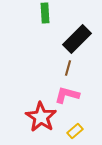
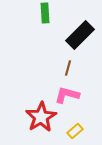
black rectangle: moved 3 px right, 4 px up
red star: rotated 8 degrees clockwise
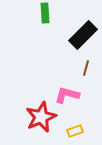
black rectangle: moved 3 px right
brown line: moved 18 px right
red star: rotated 8 degrees clockwise
yellow rectangle: rotated 21 degrees clockwise
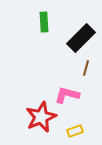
green rectangle: moved 1 px left, 9 px down
black rectangle: moved 2 px left, 3 px down
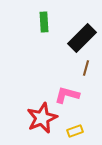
black rectangle: moved 1 px right
red star: moved 1 px right, 1 px down
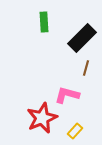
yellow rectangle: rotated 28 degrees counterclockwise
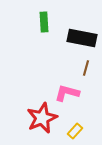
black rectangle: rotated 56 degrees clockwise
pink L-shape: moved 2 px up
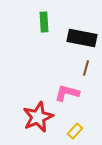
red star: moved 4 px left, 1 px up
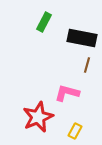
green rectangle: rotated 30 degrees clockwise
brown line: moved 1 px right, 3 px up
yellow rectangle: rotated 14 degrees counterclockwise
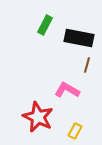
green rectangle: moved 1 px right, 3 px down
black rectangle: moved 3 px left
pink L-shape: moved 3 px up; rotated 15 degrees clockwise
red star: rotated 24 degrees counterclockwise
